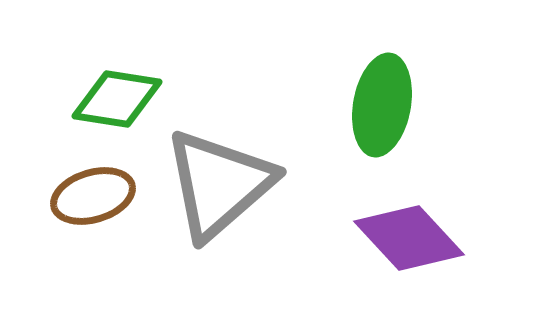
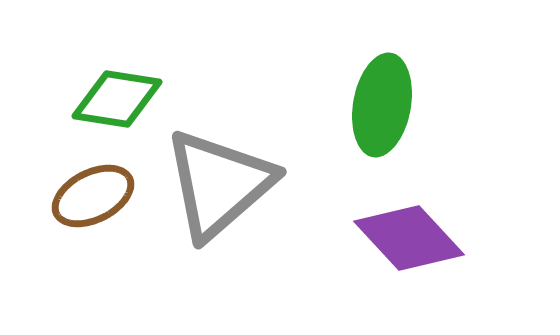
brown ellipse: rotated 10 degrees counterclockwise
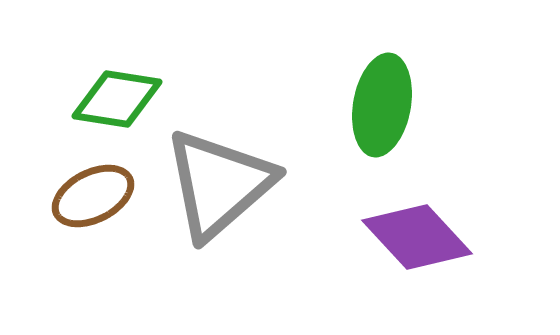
purple diamond: moved 8 px right, 1 px up
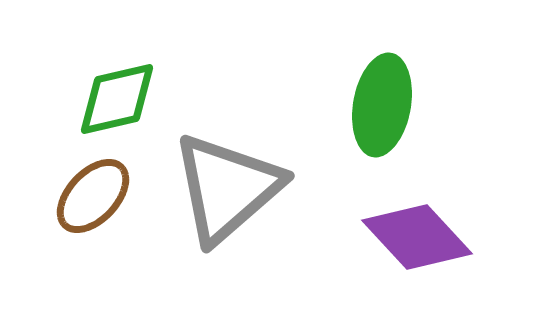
green diamond: rotated 22 degrees counterclockwise
gray triangle: moved 8 px right, 4 px down
brown ellipse: rotated 20 degrees counterclockwise
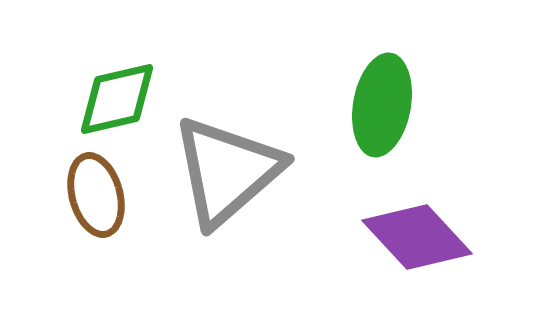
gray triangle: moved 17 px up
brown ellipse: moved 3 px right, 1 px up; rotated 58 degrees counterclockwise
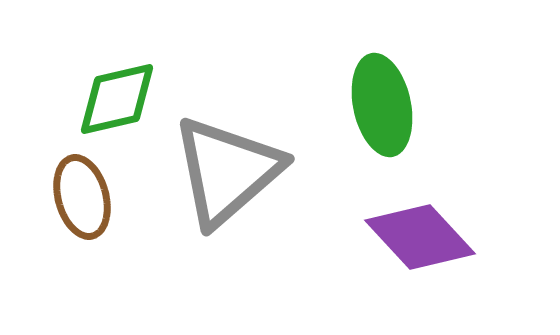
green ellipse: rotated 22 degrees counterclockwise
brown ellipse: moved 14 px left, 2 px down
purple diamond: moved 3 px right
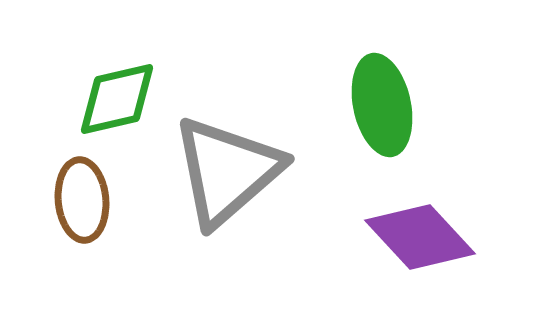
brown ellipse: moved 3 px down; rotated 10 degrees clockwise
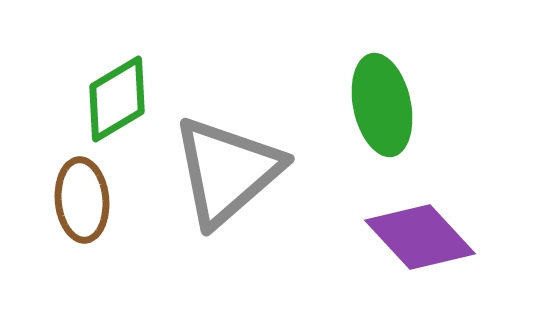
green diamond: rotated 18 degrees counterclockwise
